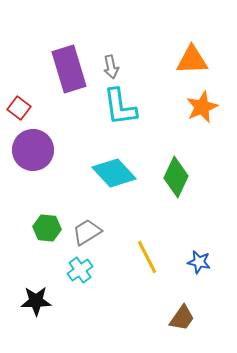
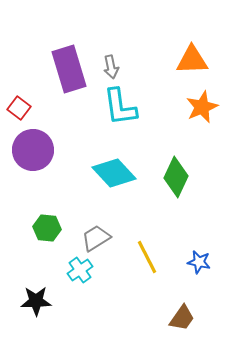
gray trapezoid: moved 9 px right, 6 px down
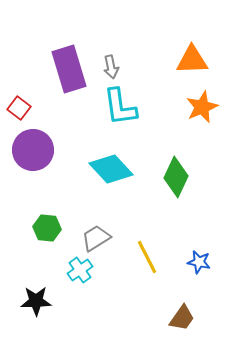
cyan diamond: moved 3 px left, 4 px up
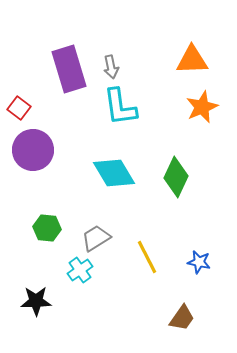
cyan diamond: moved 3 px right, 4 px down; rotated 12 degrees clockwise
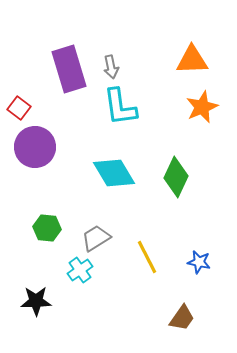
purple circle: moved 2 px right, 3 px up
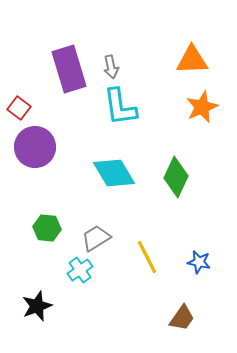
black star: moved 1 px right, 5 px down; rotated 20 degrees counterclockwise
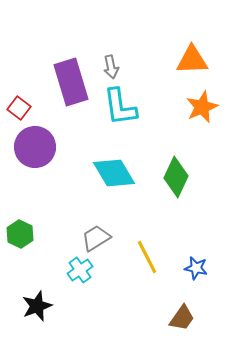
purple rectangle: moved 2 px right, 13 px down
green hexagon: moved 27 px left, 6 px down; rotated 20 degrees clockwise
blue star: moved 3 px left, 6 px down
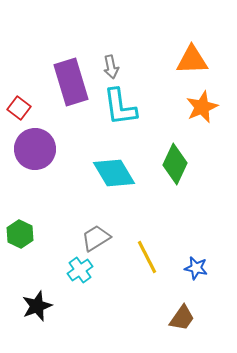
purple circle: moved 2 px down
green diamond: moved 1 px left, 13 px up
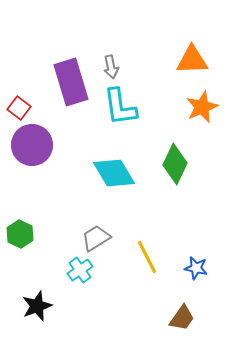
purple circle: moved 3 px left, 4 px up
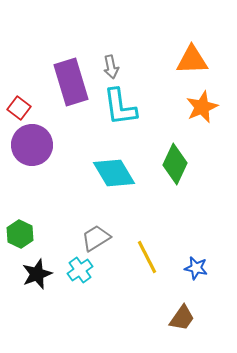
black star: moved 32 px up
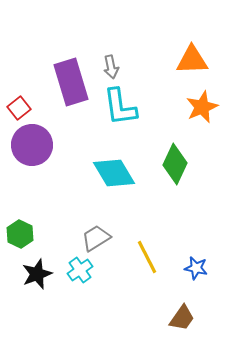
red square: rotated 15 degrees clockwise
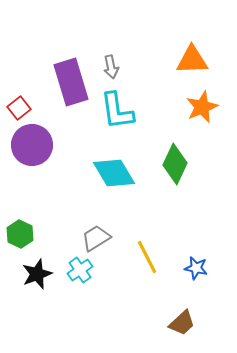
cyan L-shape: moved 3 px left, 4 px down
brown trapezoid: moved 5 px down; rotated 12 degrees clockwise
